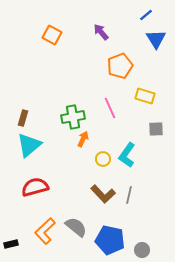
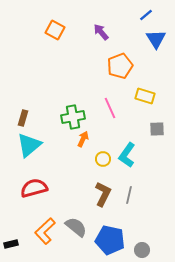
orange square: moved 3 px right, 5 px up
gray square: moved 1 px right
red semicircle: moved 1 px left, 1 px down
brown L-shape: rotated 110 degrees counterclockwise
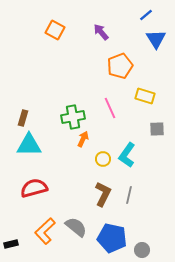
cyan triangle: rotated 40 degrees clockwise
blue pentagon: moved 2 px right, 2 px up
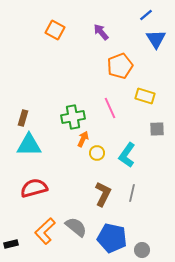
yellow circle: moved 6 px left, 6 px up
gray line: moved 3 px right, 2 px up
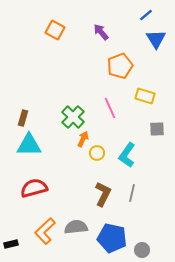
green cross: rotated 35 degrees counterclockwise
gray semicircle: rotated 45 degrees counterclockwise
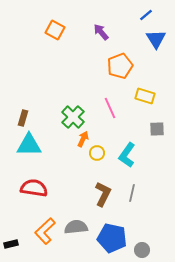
red semicircle: rotated 24 degrees clockwise
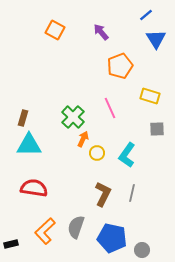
yellow rectangle: moved 5 px right
gray semicircle: rotated 65 degrees counterclockwise
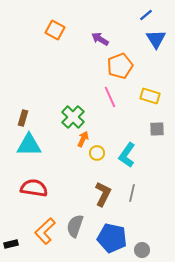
purple arrow: moved 1 px left, 7 px down; rotated 18 degrees counterclockwise
pink line: moved 11 px up
gray semicircle: moved 1 px left, 1 px up
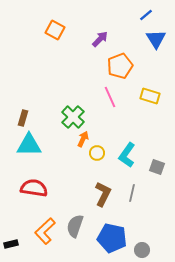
purple arrow: rotated 102 degrees clockwise
gray square: moved 38 px down; rotated 21 degrees clockwise
